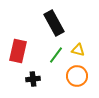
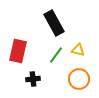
orange circle: moved 2 px right, 3 px down
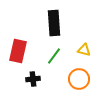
black rectangle: rotated 25 degrees clockwise
yellow triangle: moved 6 px right
green line: moved 2 px left, 1 px down
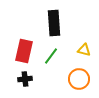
red rectangle: moved 6 px right
green line: moved 3 px left
black cross: moved 8 px left
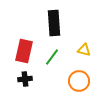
green line: moved 1 px right, 1 px down
orange circle: moved 2 px down
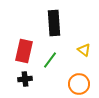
yellow triangle: rotated 24 degrees clockwise
green line: moved 2 px left, 3 px down
orange circle: moved 3 px down
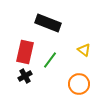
black rectangle: moved 6 px left; rotated 65 degrees counterclockwise
red rectangle: moved 1 px right, 1 px down
black cross: moved 3 px up; rotated 24 degrees counterclockwise
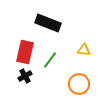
yellow triangle: rotated 32 degrees counterclockwise
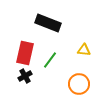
red rectangle: moved 1 px down
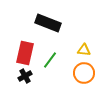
orange circle: moved 5 px right, 11 px up
